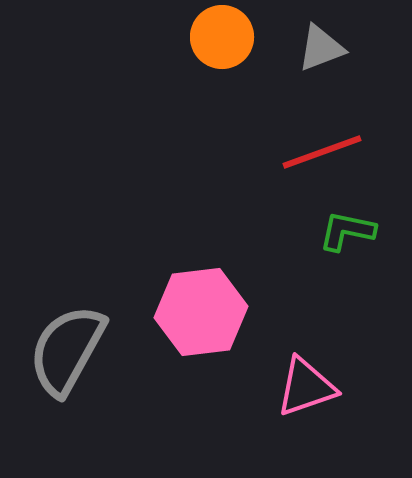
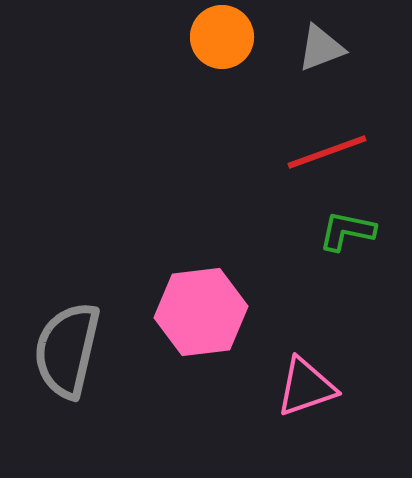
red line: moved 5 px right
gray semicircle: rotated 16 degrees counterclockwise
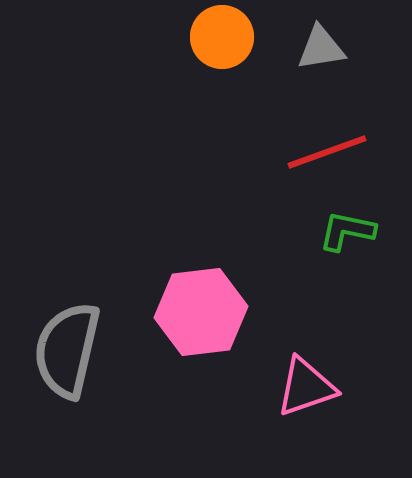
gray triangle: rotated 12 degrees clockwise
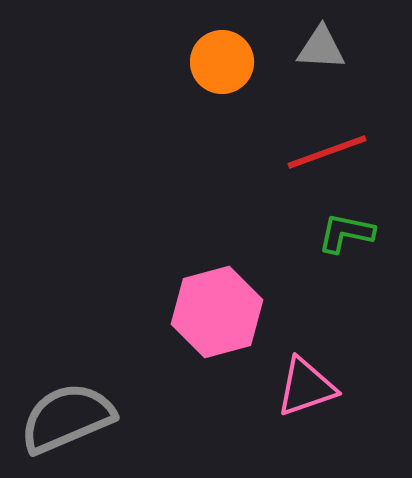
orange circle: moved 25 px down
gray triangle: rotated 12 degrees clockwise
green L-shape: moved 1 px left, 2 px down
pink hexagon: moved 16 px right; rotated 8 degrees counterclockwise
gray semicircle: moved 68 px down; rotated 54 degrees clockwise
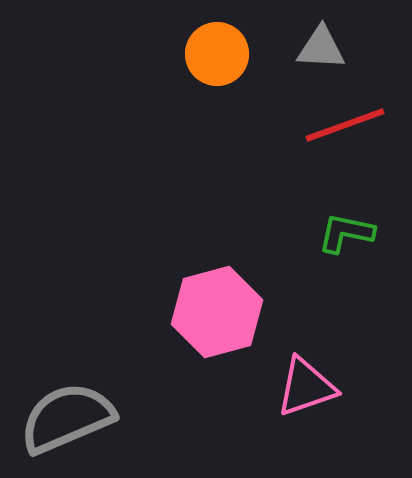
orange circle: moved 5 px left, 8 px up
red line: moved 18 px right, 27 px up
